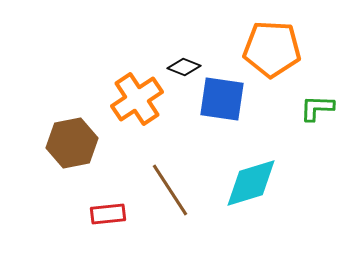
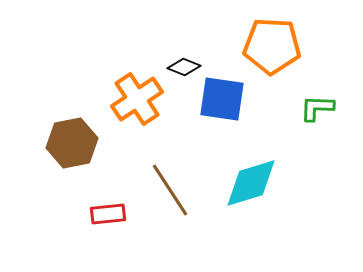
orange pentagon: moved 3 px up
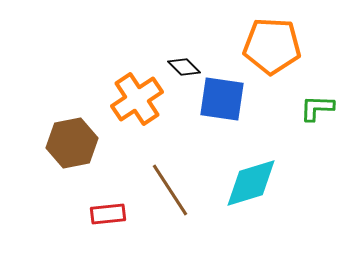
black diamond: rotated 24 degrees clockwise
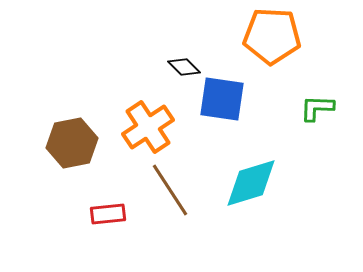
orange pentagon: moved 10 px up
orange cross: moved 11 px right, 28 px down
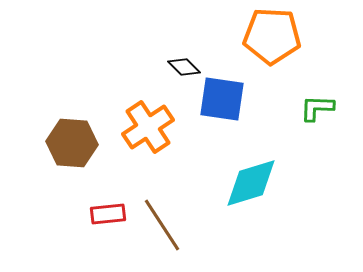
brown hexagon: rotated 15 degrees clockwise
brown line: moved 8 px left, 35 px down
